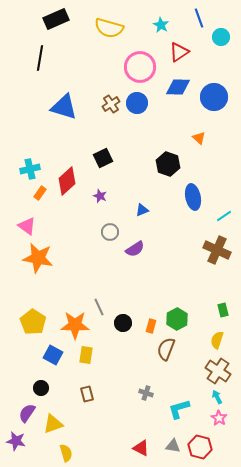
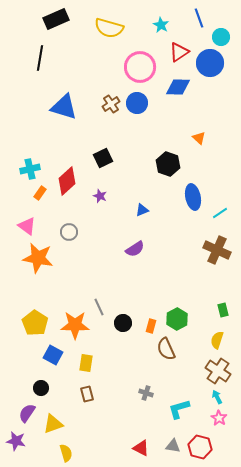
blue circle at (214, 97): moved 4 px left, 34 px up
cyan line at (224, 216): moved 4 px left, 3 px up
gray circle at (110, 232): moved 41 px left
yellow pentagon at (33, 322): moved 2 px right, 1 px down
brown semicircle at (166, 349): rotated 45 degrees counterclockwise
yellow rectangle at (86, 355): moved 8 px down
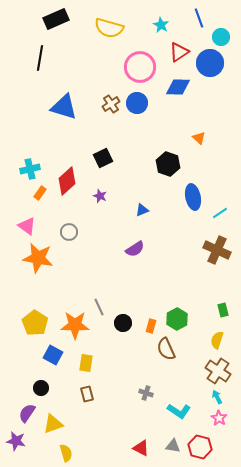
cyan L-shape at (179, 409): moved 2 px down; rotated 130 degrees counterclockwise
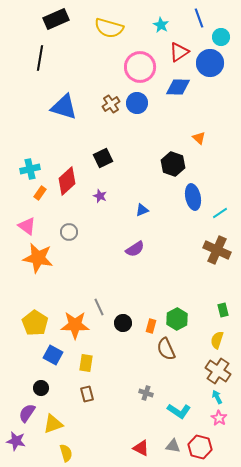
black hexagon at (168, 164): moved 5 px right
